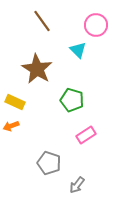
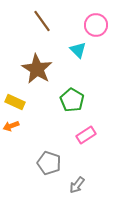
green pentagon: rotated 15 degrees clockwise
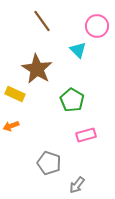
pink circle: moved 1 px right, 1 px down
yellow rectangle: moved 8 px up
pink rectangle: rotated 18 degrees clockwise
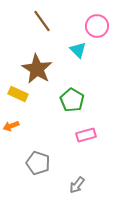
yellow rectangle: moved 3 px right
gray pentagon: moved 11 px left
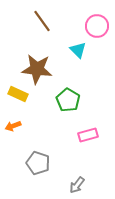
brown star: rotated 24 degrees counterclockwise
green pentagon: moved 4 px left
orange arrow: moved 2 px right
pink rectangle: moved 2 px right
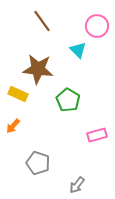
brown star: moved 1 px right
orange arrow: rotated 28 degrees counterclockwise
pink rectangle: moved 9 px right
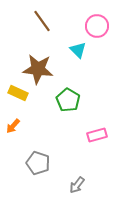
yellow rectangle: moved 1 px up
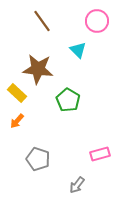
pink circle: moved 5 px up
yellow rectangle: moved 1 px left; rotated 18 degrees clockwise
orange arrow: moved 4 px right, 5 px up
pink rectangle: moved 3 px right, 19 px down
gray pentagon: moved 4 px up
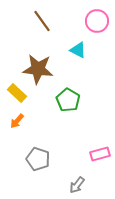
cyan triangle: rotated 18 degrees counterclockwise
